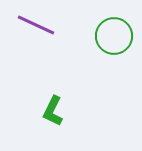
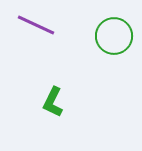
green L-shape: moved 9 px up
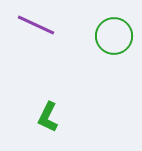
green L-shape: moved 5 px left, 15 px down
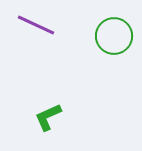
green L-shape: rotated 40 degrees clockwise
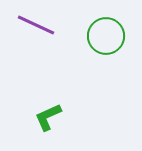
green circle: moved 8 px left
